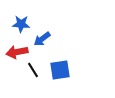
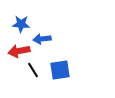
blue arrow: rotated 30 degrees clockwise
red arrow: moved 2 px right, 1 px up
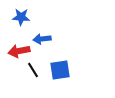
blue star: moved 7 px up
